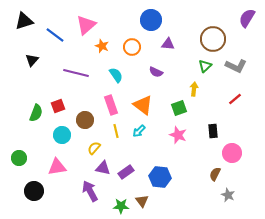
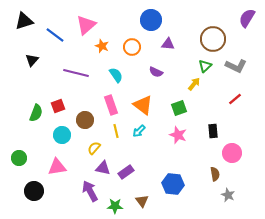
yellow arrow at (194, 89): moved 5 px up; rotated 32 degrees clockwise
brown semicircle at (215, 174): rotated 144 degrees clockwise
blue hexagon at (160, 177): moved 13 px right, 7 px down
green star at (121, 206): moved 6 px left
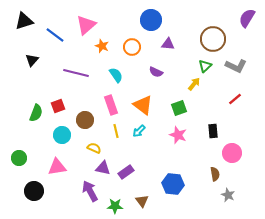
yellow semicircle at (94, 148): rotated 72 degrees clockwise
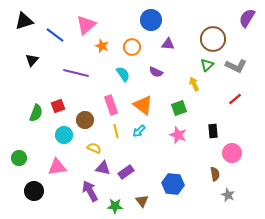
green triangle at (205, 66): moved 2 px right, 1 px up
cyan semicircle at (116, 75): moved 7 px right, 1 px up
yellow arrow at (194, 84): rotated 64 degrees counterclockwise
cyan circle at (62, 135): moved 2 px right
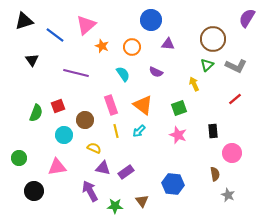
black triangle at (32, 60): rotated 16 degrees counterclockwise
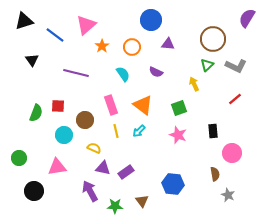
orange star at (102, 46): rotated 16 degrees clockwise
red square at (58, 106): rotated 24 degrees clockwise
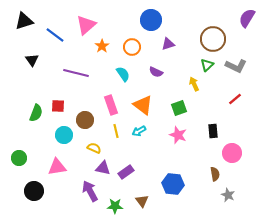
purple triangle at (168, 44): rotated 24 degrees counterclockwise
cyan arrow at (139, 131): rotated 16 degrees clockwise
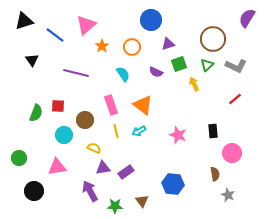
green square at (179, 108): moved 44 px up
purple triangle at (103, 168): rotated 21 degrees counterclockwise
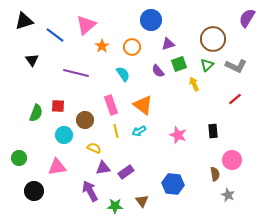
purple semicircle at (156, 72): moved 2 px right, 1 px up; rotated 24 degrees clockwise
pink circle at (232, 153): moved 7 px down
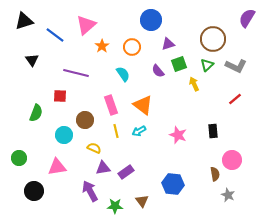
red square at (58, 106): moved 2 px right, 10 px up
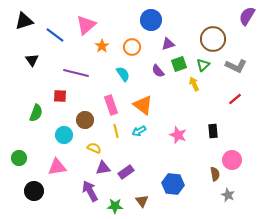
purple semicircle at (247, 18): moved 2 px up
green triangle at (207, 65): moved 4 px left
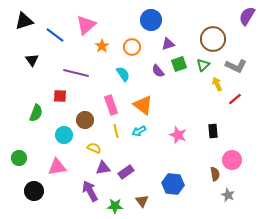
yellow arrow at (194, 84): moved 23 px right
